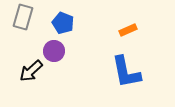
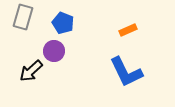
blue L-shape: rotated 15 degrees counterclockwise
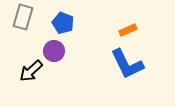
blue L-shape: moved 1 px right, 8 px up
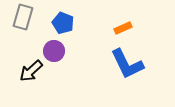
orange rectangle: moved 5 px left, 2 px up
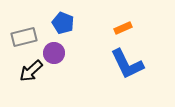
gray rectangle: moved 1 px right, 20 px down; rotated 60 degrees clockwise
purple circle: moved 2 px down
